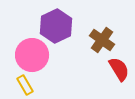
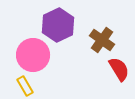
purple hexagon: moved 2 px right, 1 px up
pink circle: moved 1 px right
yellow rectangle: moved 1 px down
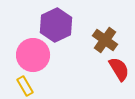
purple hexagon: moved 2 px left
brown cross: moved 3 px right
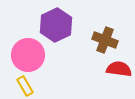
brown cross: rotated 15 degrees counterclockwise
pink circle: moved 5 px left
red semicircle: rotated 50 degrees counterclockwise
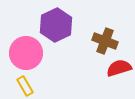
brown cross: moved 1 px down
pink circle: moved 2 px left, 2 px up
red semicircle: moved 1 px up; rotated 25 degrees counterclockwise
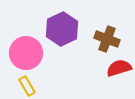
purple hexagon: moved 6 px right, 4 px down
brown cross: moved 2 px right, 2 px up
yellow rectangle: moved 2 px right
